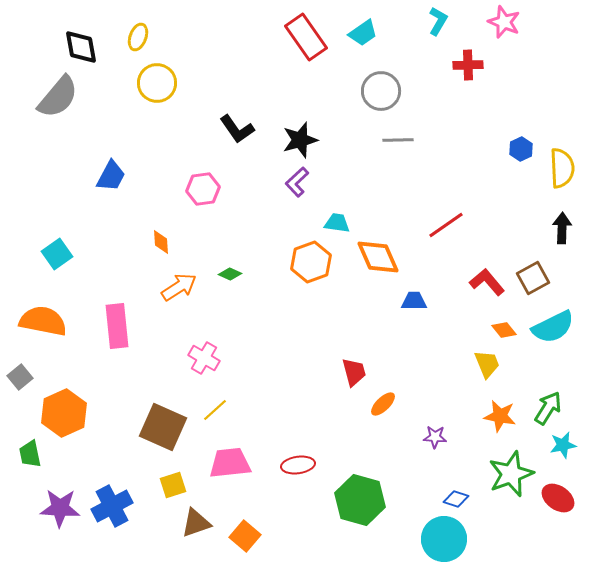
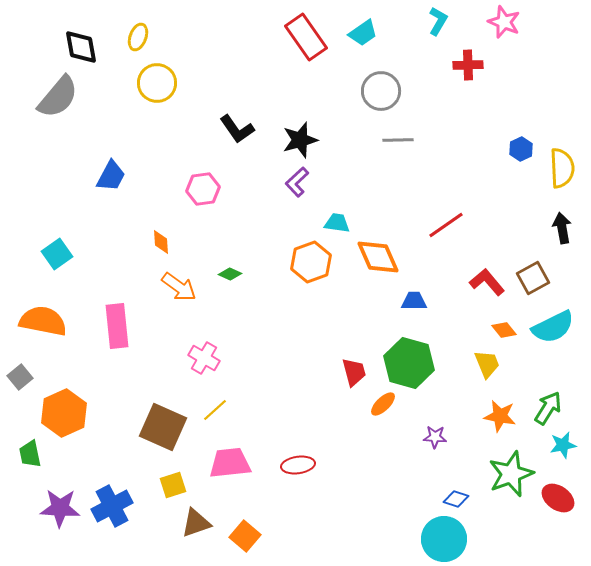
black arrow at (562, 228): rotated 12 degrees counterclockwise
orange arrow at (179, 287): rotated 69 degrees clockwise
green hexagon at (360, 500): moved 49 px right, 137 px up
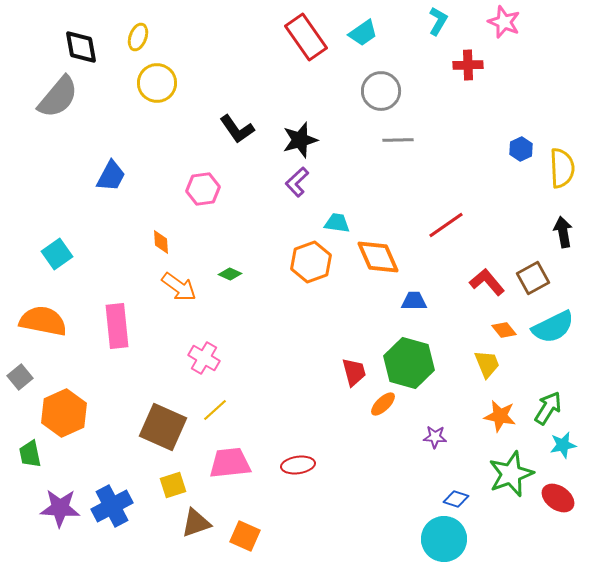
black arrow at (562, 228): moved 1 px right, 4 px down
orange square at (245, 536): rotated 16 degrees counterclockwise
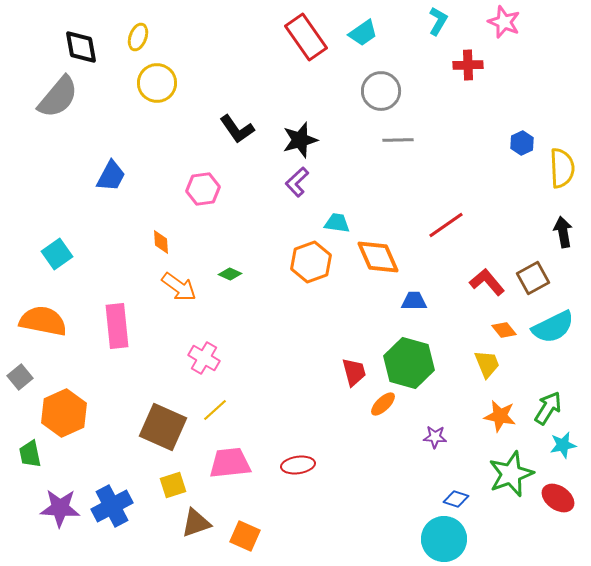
blue hexagon at (521, 149): moved 1 px right, 6 px up
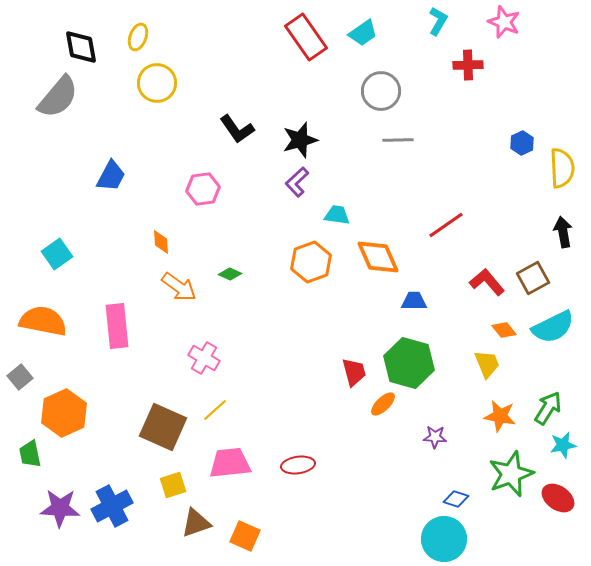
cyan trapezoid at (337, 223): moved 8 px up
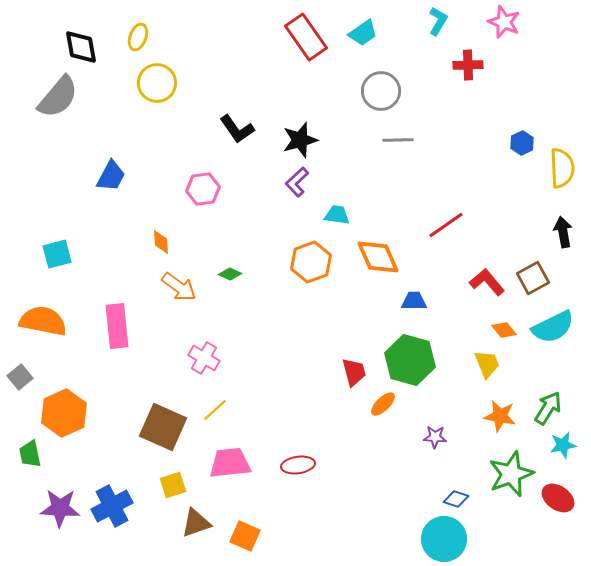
cyan square at (57, 254): rotated 20 degrees clockwise
green hexagon at (409, 363): moved 1 px right, 3 px up
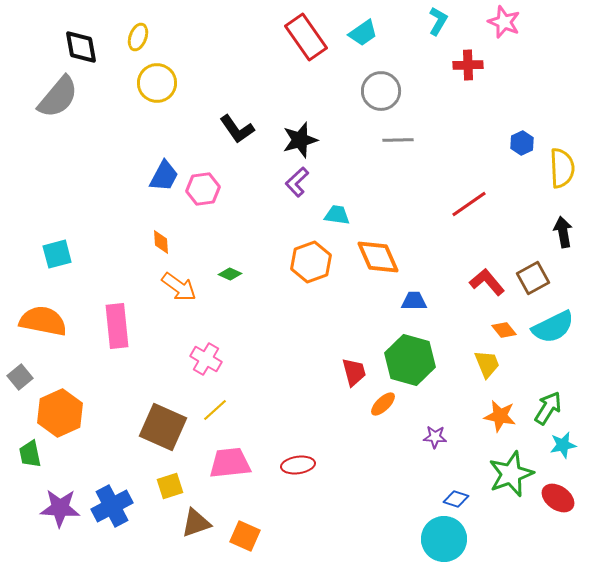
blue trapezoid at (111, 176): moved 53 px right
red line at (446, 225): moved 23 px right, 21 px up
pink cross at (204, 358): moved 2 px right, 1 px down
orange hexagon at (64, 413): moved 4 px left
yellow square at (173, 485): moved 3 px left, 1 px down
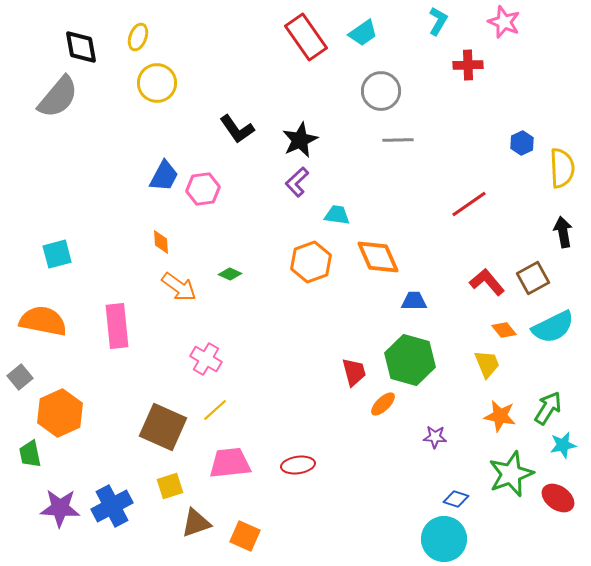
black star at (300, 140): rotated 9 degrees counterclockwise
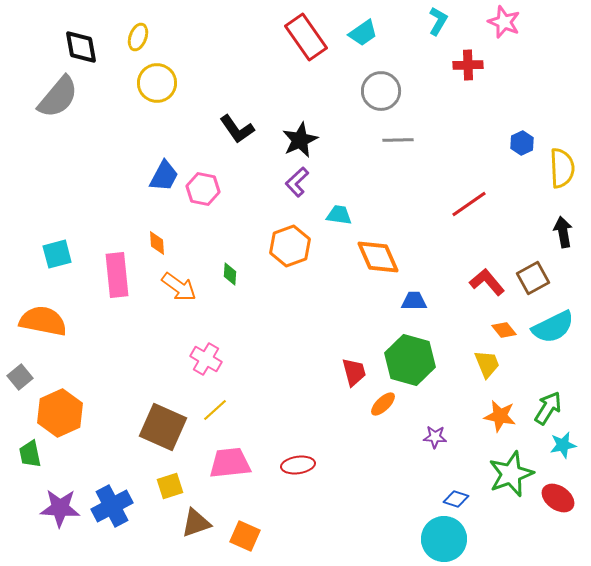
pink hexagon at (203, 189): rotated 20 degrees clockwise
cyan trapezoid at (337, 215): moved 2 px right
orange diamond at (161, 242): moved 4 px left, 1 px down
orange hexagon at (311, 262): moved 21 px left, 16 px up
green diamond at (230, 274): rotated 70 degrees clockwise
pink rectangle at (117, 326): moved 51 px up
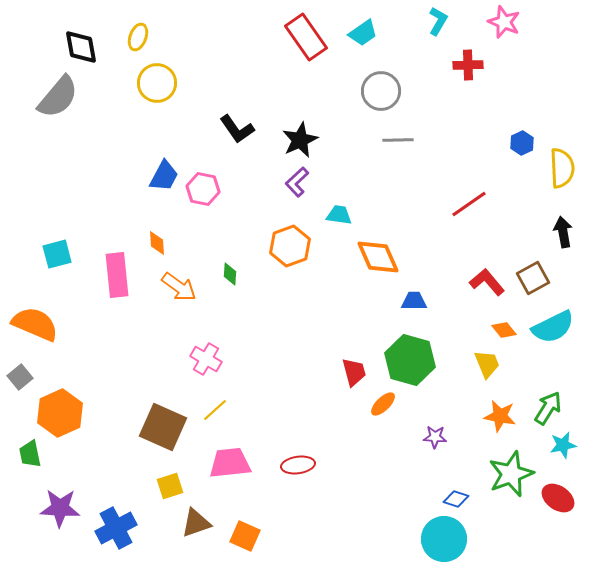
orange semicircle at (43, 321): moved 8 px left, 3 px down; rotated 12 degrees clockwise
blue cross at (112, 506): moved 4 px right, 22 px down
